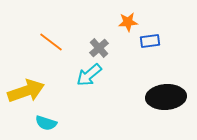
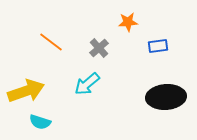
blue rectangle: moved 8 px right, 5 px down
cyan arrow: moved 2 px left, 9 px down
cyan semicircle: moved 6 px left, 1 px up
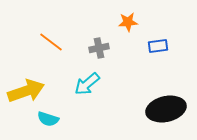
gray cross: rotated 30 degrees clockwise
black ellipse: moved 12 px down; rotated 9 degrees counterclockwise
cyan semicircle: moved 8 px right, 3 px up
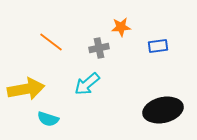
orange star: moved 7 px left, 5 px down
yellow arrow: moved 2 px up; rotated 9 degrees clockwise
black ellipse: moved 3 px left, 1 px down
